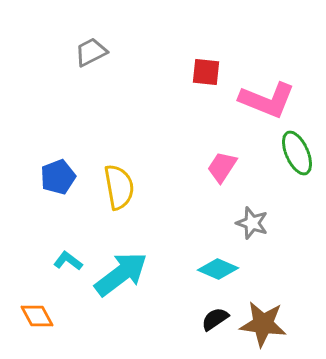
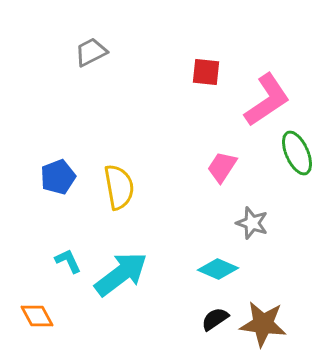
pink L-shape: rotated 56 degrees counterclockwise
cyan L-shape: rotated 28 degrees clockwise
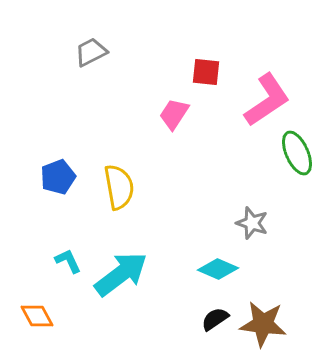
pink trapezoid: moved 48 px left, 53 px up
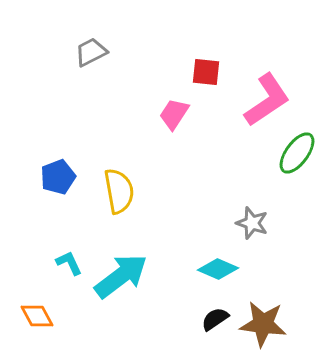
green ellipse: rotated 60 degrees clockwise
yellow semicircle: moved 4 px down
cyan L-shape: moved 1 px right, 2 px down
cyan arrow: moved 2 px down
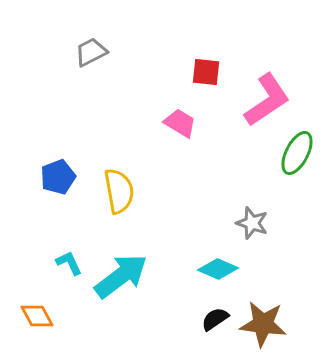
pink trapezoid: moved 6 px right, 9 px down; rotated 88 degrees clockwise
green ellipse: rotated 9 degrees counterclockwise
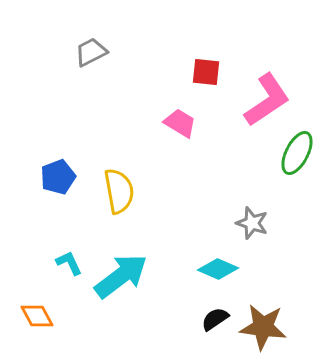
brown star: moved 3 px down
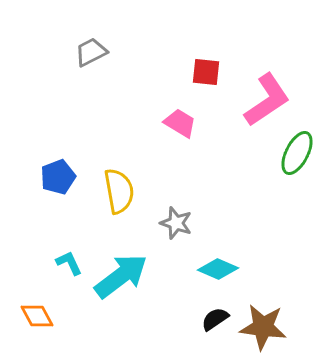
gray star: moved 76 px left
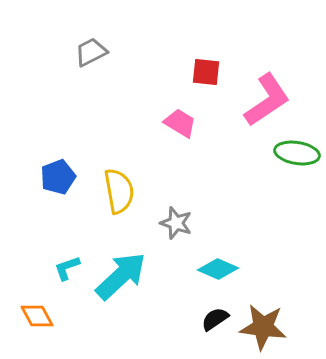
green ellipse: rotated 72 degrees clockwise
cyan L-shape: moved 2 px left, 5 px down; rotated 84 degrees counterclockwise
cyan arrow: rotated 6 degrees counterclockwise
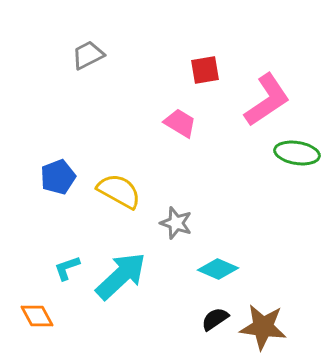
gray trapezoid: moved 3 px left, 3 px down
red square: moved 1 px left, 2 px up; rotated 16 degrees counterclockwise
yellow semicircle: rotated 51 degrees counterclockwise
